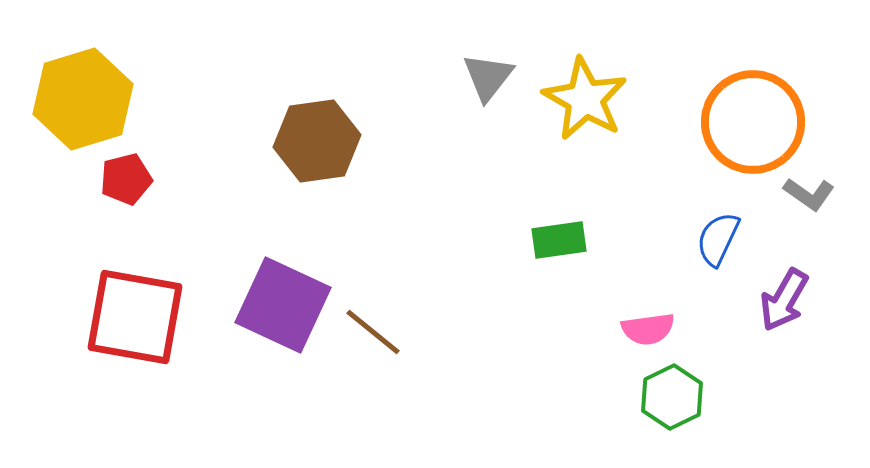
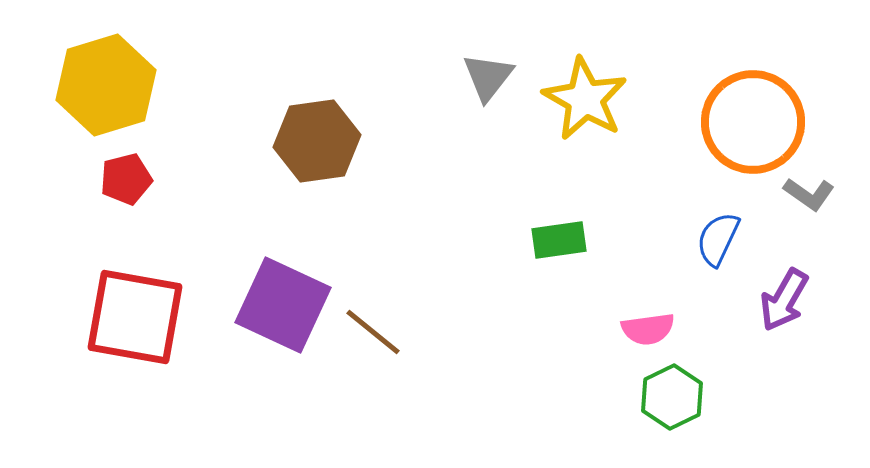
yellow hexagon: moved 23 px right, 14 px up
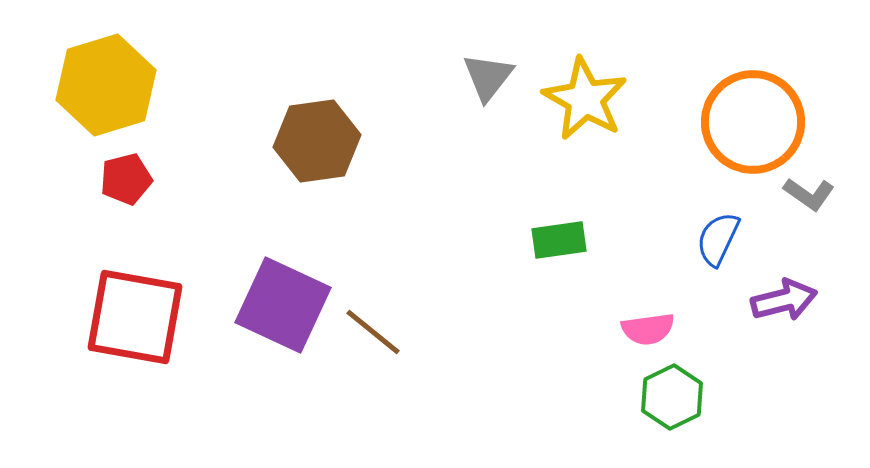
purple arrow: rotated 134 degrees counterclockwise
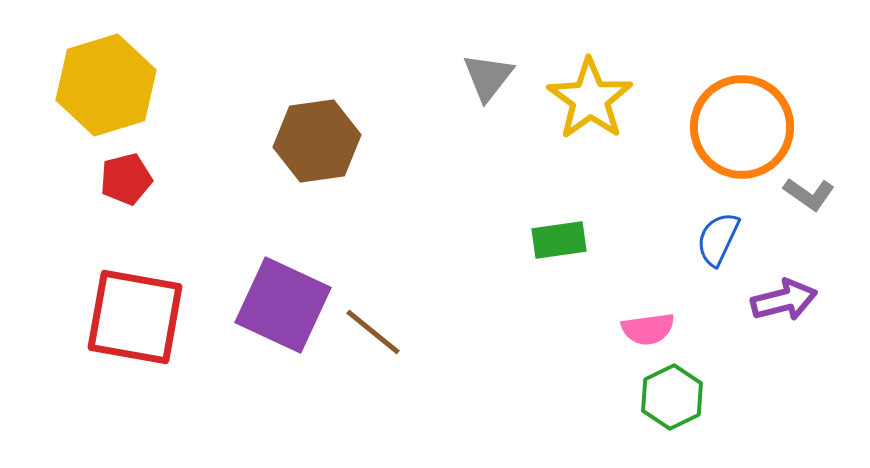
yellow star: moved 5 px right; rotated 6 degrees clockwise
orange circle: moved 11 px left, 5 px down
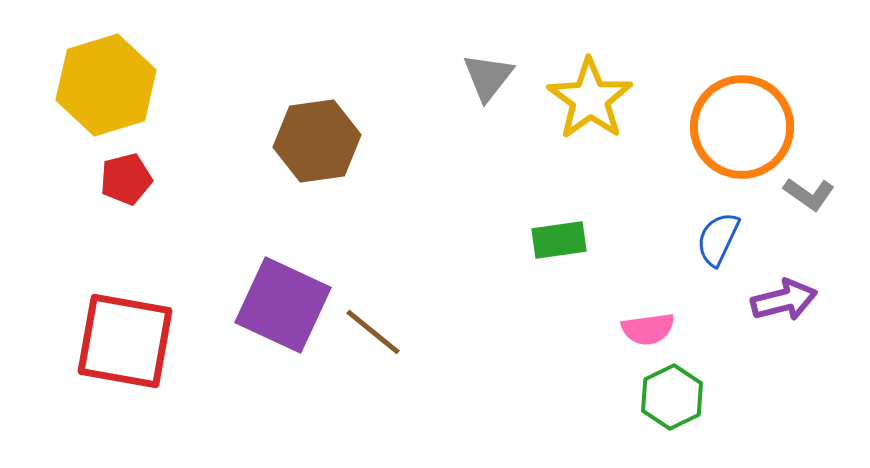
red square: moved 10 px left, 24 px down
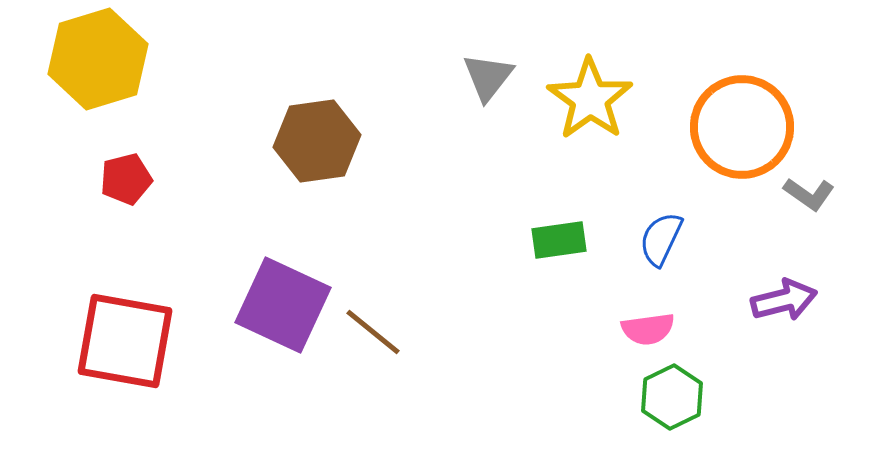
yellow hexagon: moved 8 px left, 26 px up
blue semicircle: moved 57 px left
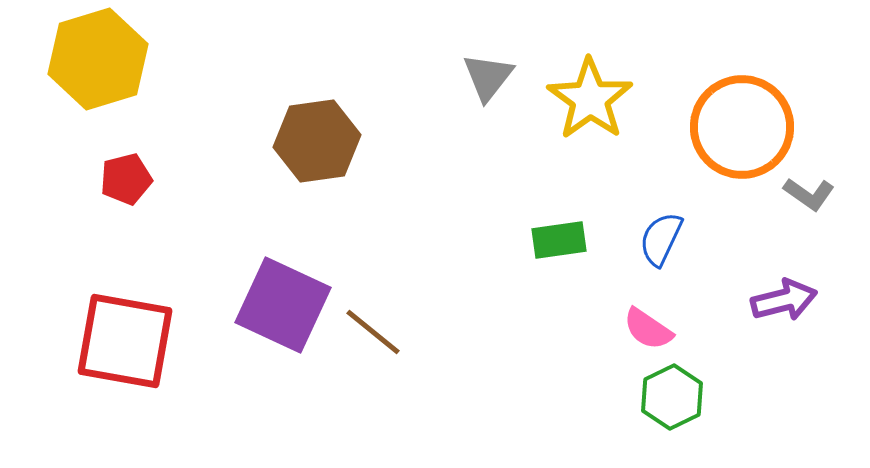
pink semicircle: rotated 42 degrees clockwise
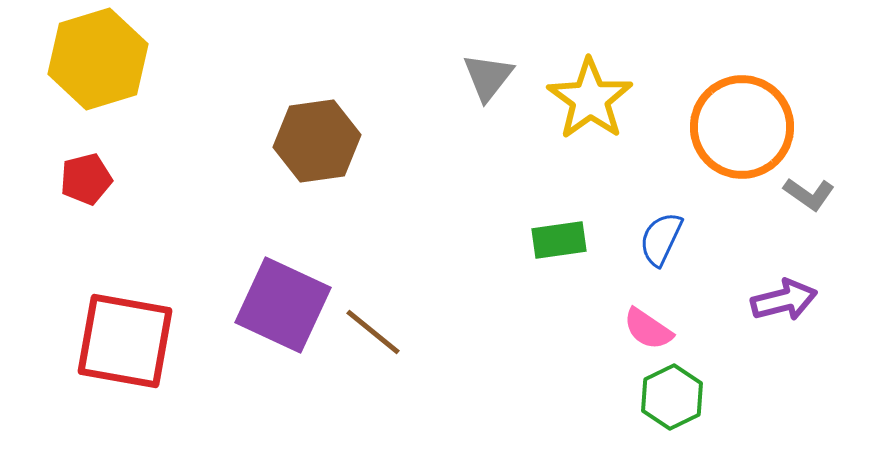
red pentagon: moved 40 px left
